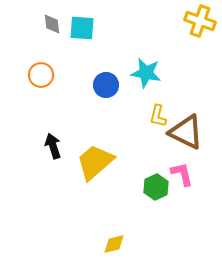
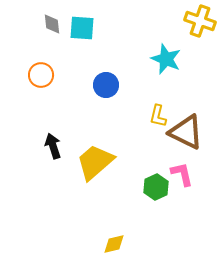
cyan star: moved 20 px right, 14 px up; rotated 12 degrees clockwise
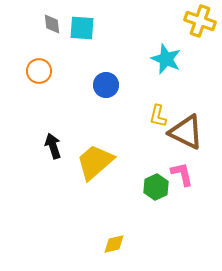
orange circle: moved 2 px left, 4 px up
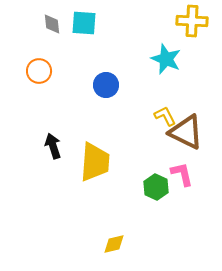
yellow cross: moved 8 px left; rotated 16 degrees counterclockwise
cyan square: moved 2 px right, 5 px up
yellow L-shape: moved 7 px right; rotated 140 degrees clockwise
yellow trapezoid: rotated 135 degrees clockwise
green hexagon: rotated 10 degrees counterclockwise
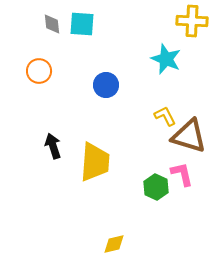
cyan square: moved 2 px left, 1 px down
brown triangle: moved 3 px right, 4 px down; rotated 9 degrees counterclockwise
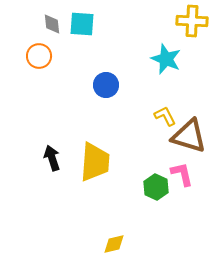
orange circle: moved 15 px up
black arrow: moved 1 px left, 12 px down
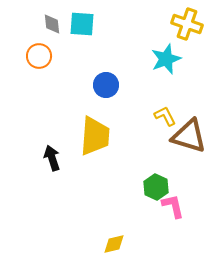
yellow cross: moved 5 px left, 3 px down; rotated 16 degrees clockwise
cyan star: rotated 28 degrees clockwise
yellow trapezoid: moved 26 px up
pink L-shape: moved 9 px left, 32 px down
